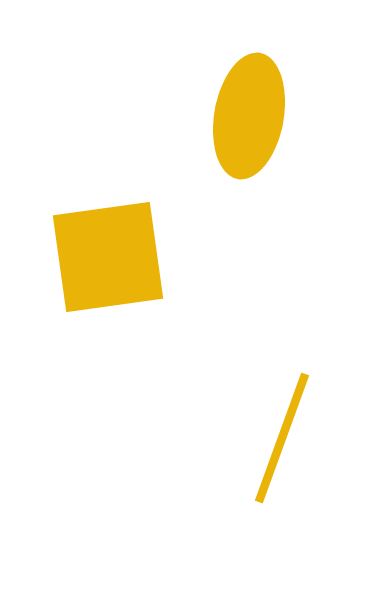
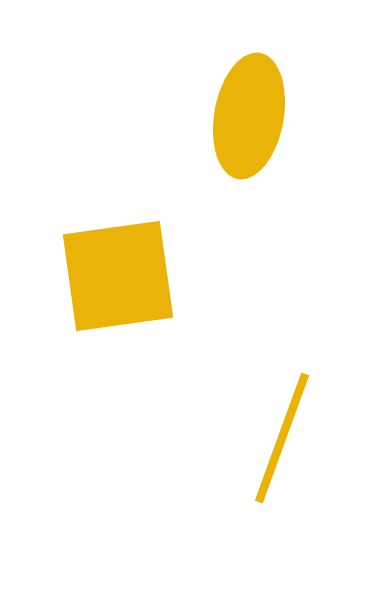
yellow square: moved 10 px right, 19 px down
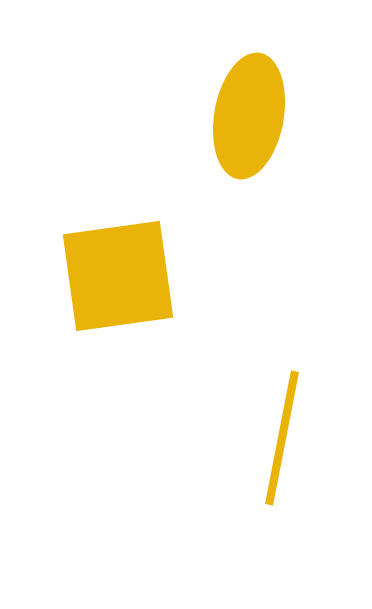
yellow line: rotated 9 degrees counterclockwise
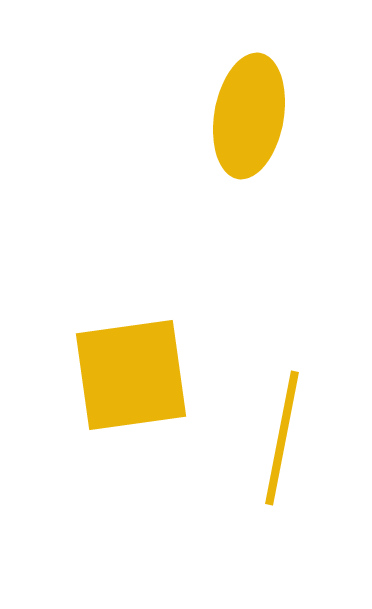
yellow square: moved 13 px right, 99 px down
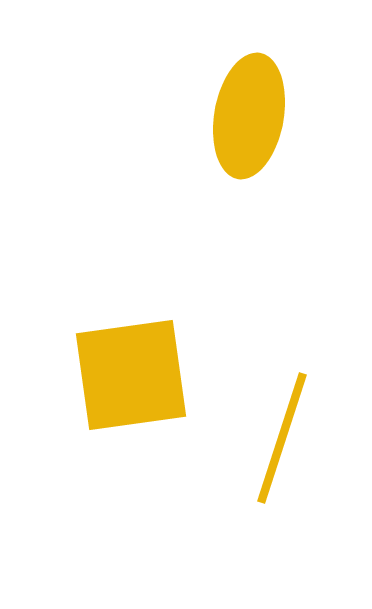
yellow line: rotated 7 degrees clockwise
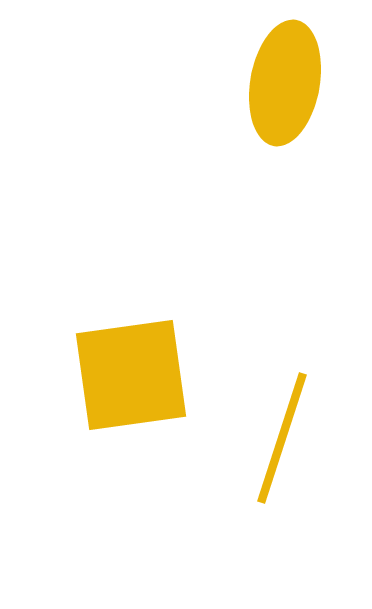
yellow ellipse: moved 36 px right, 33 px up
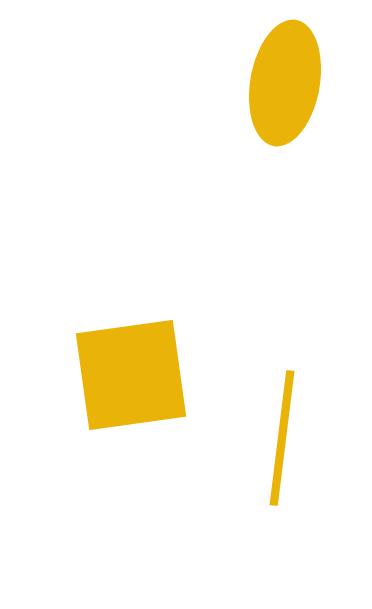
yellow line: rotated 11 degrees counterclockwise
